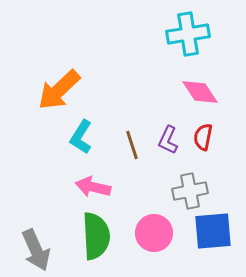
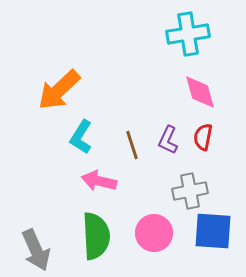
pink diamond: rotated 18 degrees clockwise
pink arrow: moved 6 px right, 6 px up
blue square: rotated 9 degrees clockwise
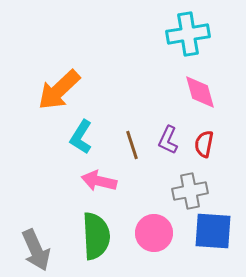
red semicircle: moved 1 px right, 7 px down
